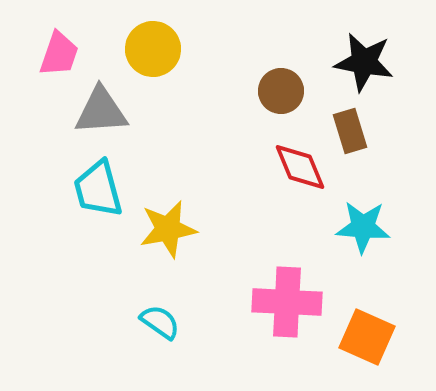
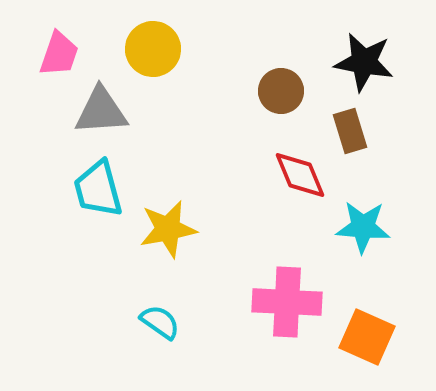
red diamond: moved 8 px down
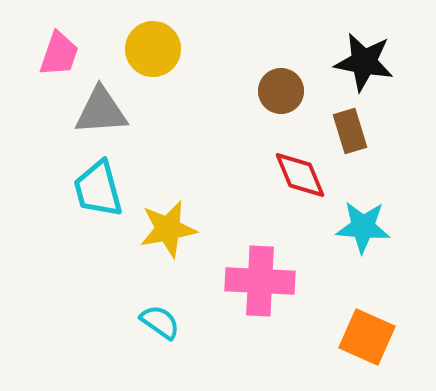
pink cross: moved 27 px left, 21 px up
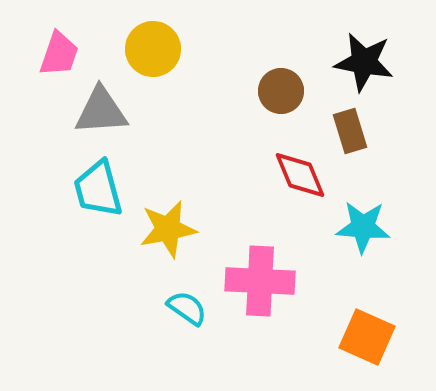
cyan semicircle: moved 27 px right, 14 px up
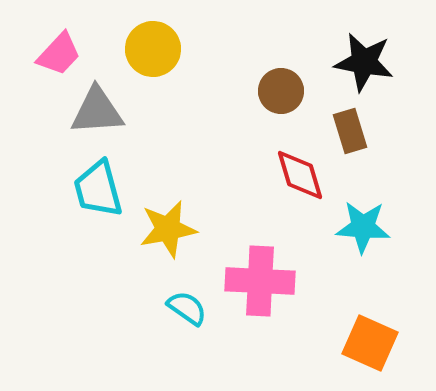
pink trapezoid: rotated 24 degrees clockwise
gray triangle: moved 4 px left
red diamond: rotated 6 degrees clockwise
orange square: moved 3 px right, 6 px down
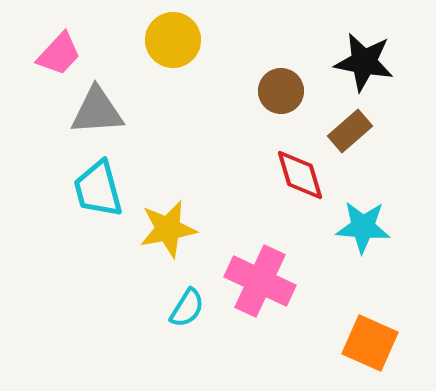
yellow circle: moved 20 px right, 9 px up
brown rectangle: rotated 66 degrees clockwise
pink cross: rotated 22 degrees clockwise
cyan semicircle: rotated 87 degrees clockwise
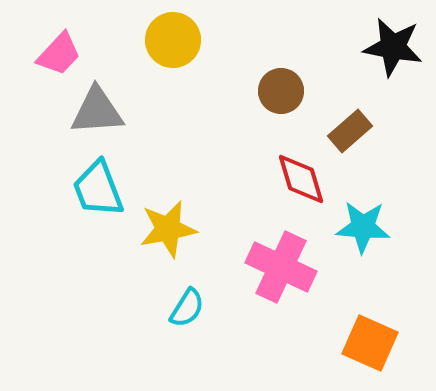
black star: moved 29 px right, 15 px up
red diamond: moved 1 px right, 4 px down
cyan trapezoid: rotated 6 degrees counterclockwise
pink cross: moved 21 px right, 14 px up
